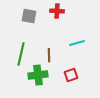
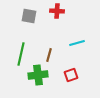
brown line: rotated 16 degrees clockwise
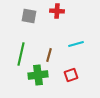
cyan line: moved 1 px left, 1 px down
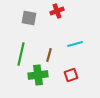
red cross: rotated 24 degrees counterclockwise
gray square: moved 2 px down
cyan line: moved 1 px left
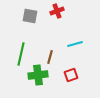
gray square: moved 1 px right, 2 px up
brown line: moved 1 px right, 2 px down
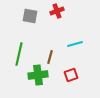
green line: moved 2 px left
